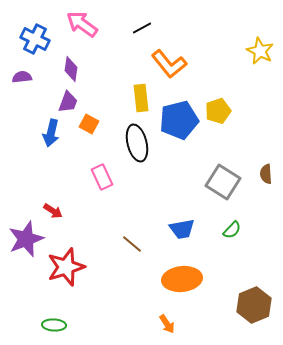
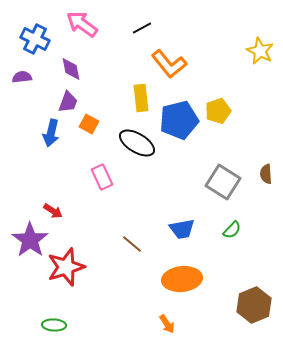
purple diamond: rotated 20 degrees counterclockwise
black ellipse: rotated 45 degrees counterclockwise
purple star: moved 4 px right, 1 px down; rotated 15 degrees counterclockwise
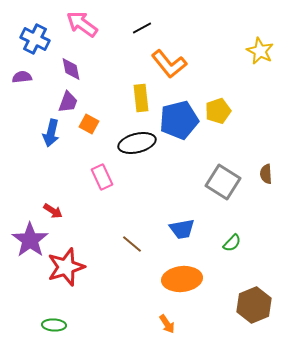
black ellipse: rotated 45 degrees counterclockwise
green semicircle: moved 13 px down
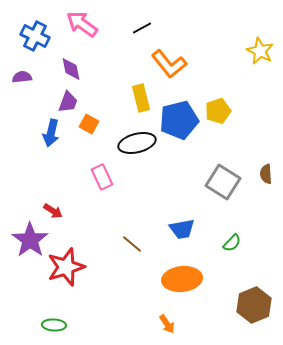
blue cross: moved 3 px up
yellow rectangle: rotated 8 degrees counterclockwise
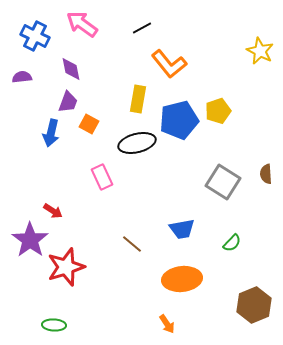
yellow rectangle: moved 3 px left, 1 px down; rotated 24 degrees clockwise
